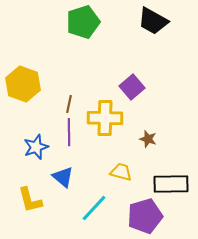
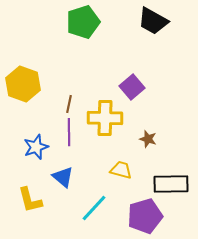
yellow trapezoid: moved 2 px up
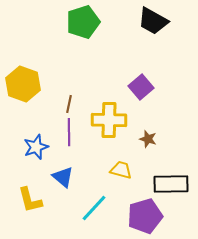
purple square: moved 9 px right
yellow cross: moved 4 px right, 2 px down
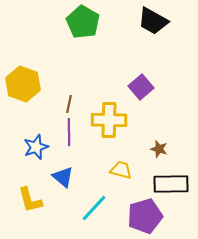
green pentagon: rotated 24 degrees counterclockwise
brown star: moved 11 px right, 10 px down
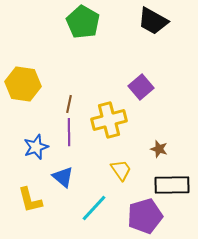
yellow hexagon: rotated 12 degrees counterclockwise
yellow cross: rotated 16 degrees counterclockwise
yellow trapezoid: rotated 40 degrees clockwise
black rectangle: moved 1 px right, 1 px down
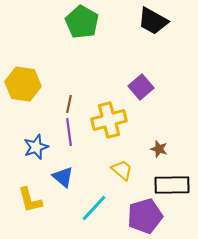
green pentagon: moved 1 px left
purple line: rotated 8 degrees counterclockwise
yellow trapezoid: moved 1 px right; rotated 15 degrees counterclockwise
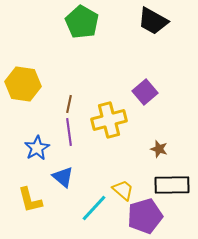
purple square: moved 4 px right, 5 px down
blue star: moved 1 px right, 1 px down; rotated 10 degrees counterclockwise
yellow trapezoid: moved 1 px right, 20 px down
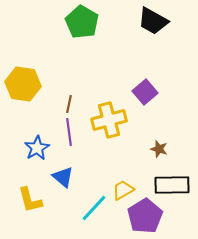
yellow trapezoid: rotated 70 degrees counterclockwise
purple pentagon: rotated 16 degrees counterclockwise
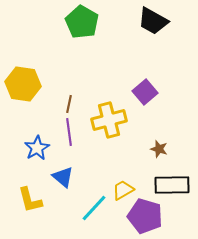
purple pentagon: rotated 24 degrees counterclockwise
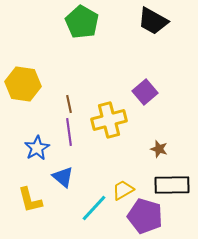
brown line: rotated 24 degrees counterclockwise
